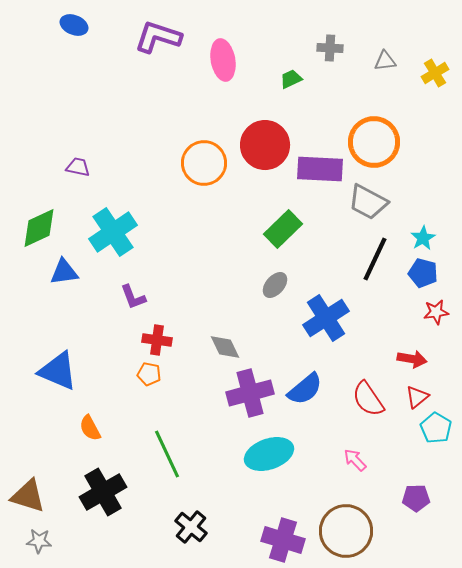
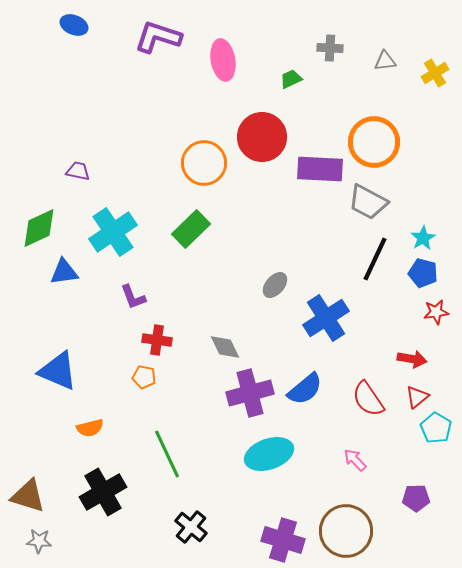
red circle at (265, 145): moved 3 px left, 8 px up
purple trapezoid at (78, 167): moved 4 px down
green rectangle at (283, 229): moved 92 px left
orange pentagon at (149, 374): moved 5 px left, 3 px down
orange semicircle at (90, 428): rotated 76 degrees counterclockwise
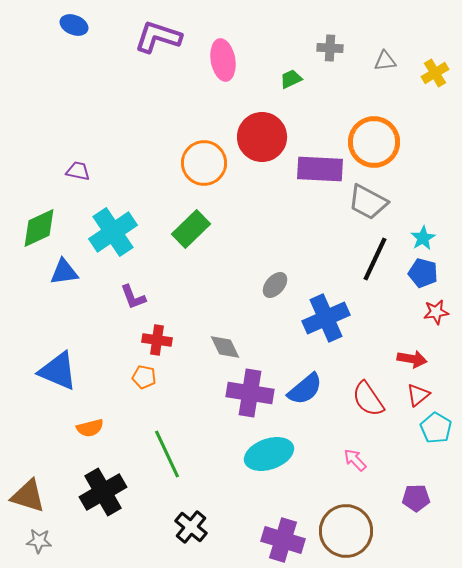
blue cross at (326, 318): rotated 9 degrees clockwise
purple cross at (250, 393): rotated 24 degrees clockwise
red triangle at (417, 397): moved 1 px right, 2 px up
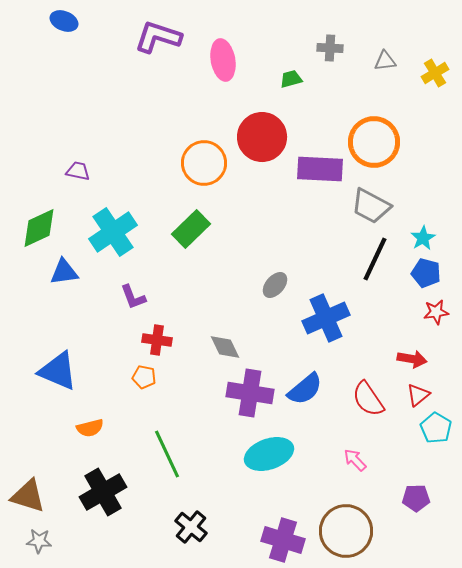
blue ellipse at (74, 25): moved 10 px left, 4 px up
green trapezoid at (291, 79): rotated 10 degrees clockwise
gray trapezoid at (368, 202): moved 3 px right, 4 px down
blue pentagon at (423, 273): moved 3 px right
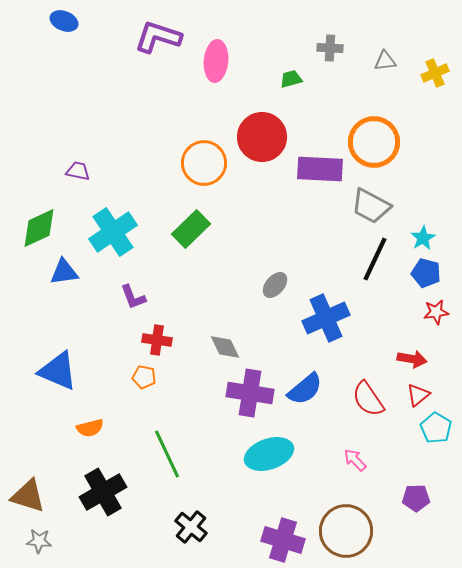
pink ellipse at (223, 60): moved 7 px left, 1 px down; rotated 15 degrees clockwise
yellow cross at (435, 73): rotated 8 degrees clockwise
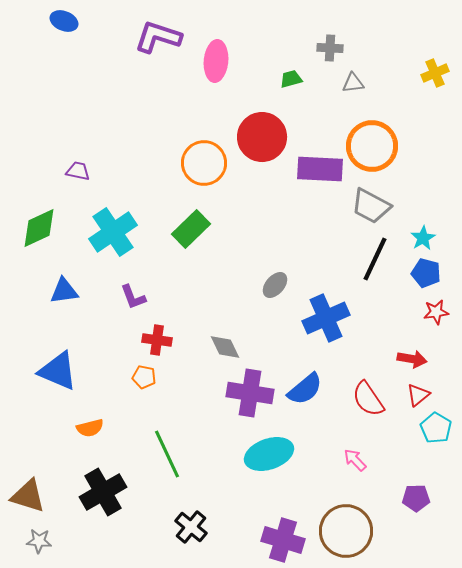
gray triangle at (385, 61): moved 32 px left, 22 px down
orange circle at (374, 142): moved 2 px left, 4 px down
blue triangle at (64, 272): moved 19 px down
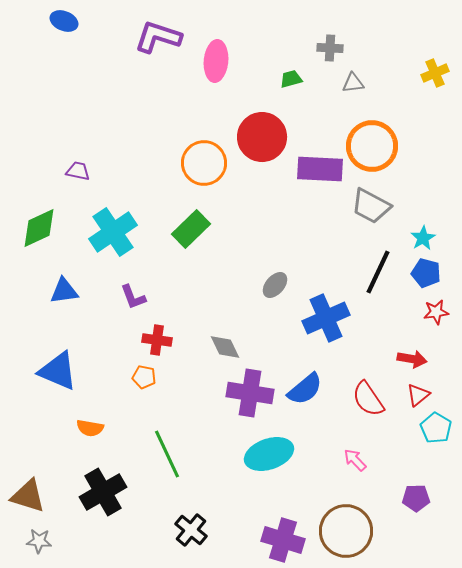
black line at (375, 259): moved 3 px right, 13 px down
orange semicircle at (90, 428): rotated 24 degrees clockwise
black cross at (191, 527): moved 3 px down
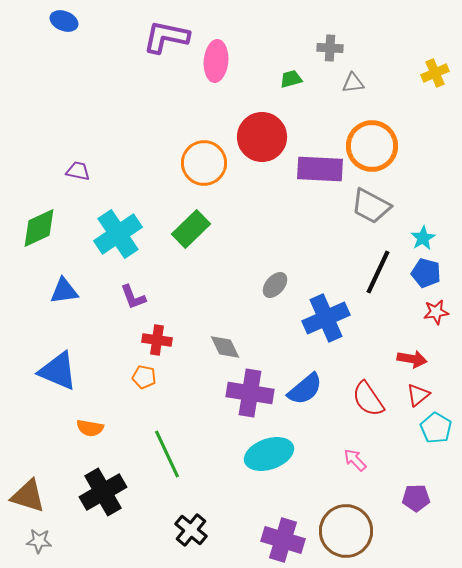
purple L-shape at (158, 37): moved 8 px right; rotated 6 degrees counterclockwise
cyan cross at (113, 232): moved 5 px right, 2 px down
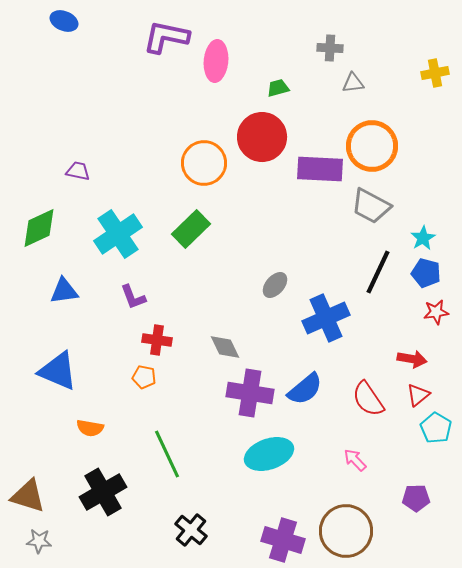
yellow cross at (435, 73): rotated 12 degrees clockwise
green trapezoid at (291, 79): moved 13 px left, 9 px down
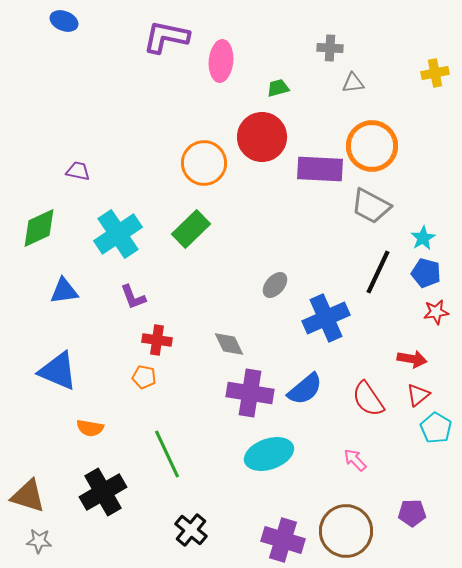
pink ellipse at (216, 61): moved 5 px right
gray diamond at (225, 347): moved 4 px right, 3 px up
purple pentagon at (416, 498): moved 4 px left, 15 px down
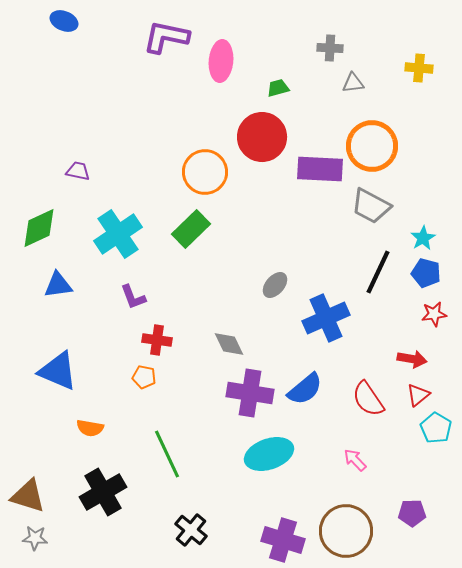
yellow cross at (435, 73): moved 16 px left, 5 px up; rotated 16 degrees clockwise
orange circle at (204, 163): moved 1 px right, 9 px down
blue triangle at (64, 291): moved 6 px left, 6 px up
red star at (436, 312): moved 2 px left, 2 px down
gray star at (39, 541): moved 4 px left, 3 px up
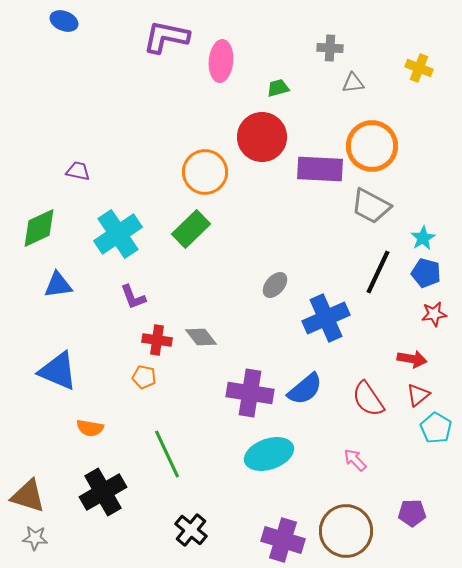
yellow cross at (419, 68): rotated 16 degrees clockwise
gray diamond at (229, 344): moved 28 px left, 7 px up; rotated 12 degrees counterclockwise
